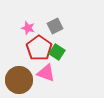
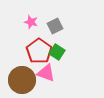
pink star: moved 3 px right, 6 px up
red pentagon: moved 3 px down
brown circle: moved 3 px right
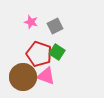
red pentagon: moved 3 px down; rotated 15 degrees counterclockwise
pink triangle: moved 3 px down
brown circle: moved 1 px right, 3 px up
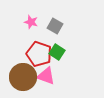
gray square: rotated 35 degrees counterclockwise
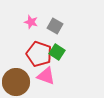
brown circle: moved 7 px left, 5 px down
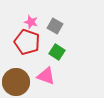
red pentagon: moved 12 px left, 12 px up
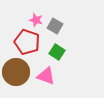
pink star: moved 5 px right, 2 px up
brown circle: moved 10 px up
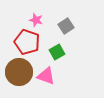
gray square: moved 11 px right; rotated 28 degrees clockwise
green square: rotated 28 degrees clockwise
brown circle: moved 3 px right
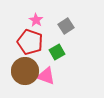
pink star: rotated 16 degrees clockwise
red pentagon: moved 3 px right
brown circle: moved 6 px right, 1 px up
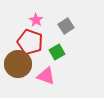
brown circle: moved 7 px left, 7 px up
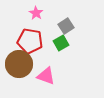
pink star: moved 7 px up
red pentagon: moved 1 px up; rotated 10 degrees counterclockwise
green square: moved 4 px right, 9 px up
brown circle: moved 1 px right
